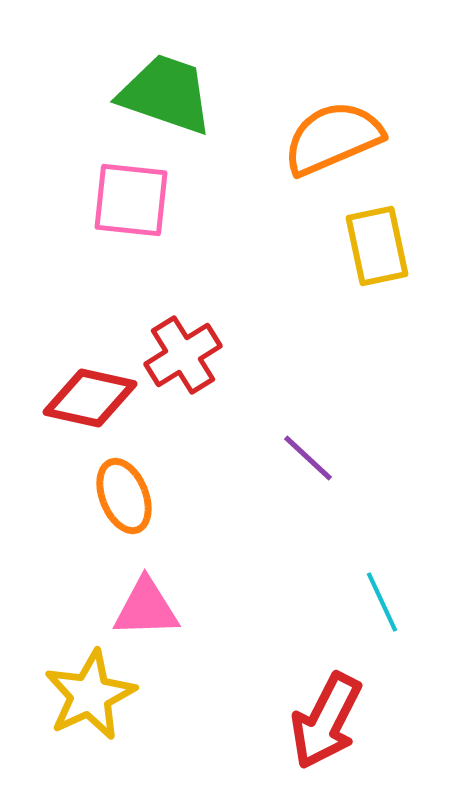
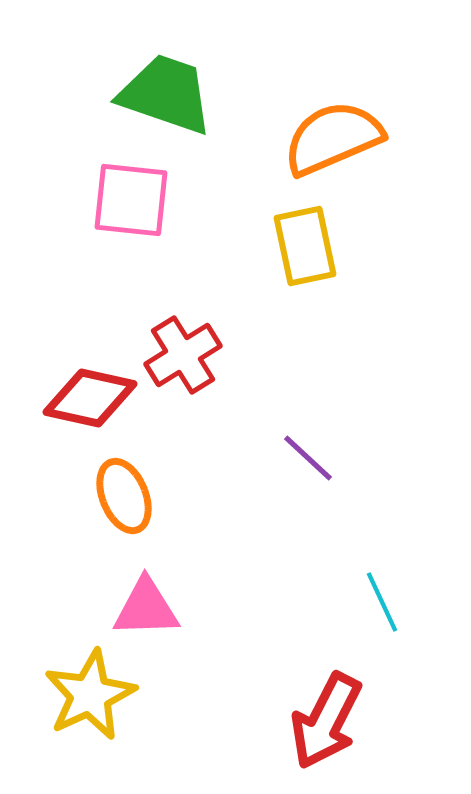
yellow rectangle: moved 72 px left
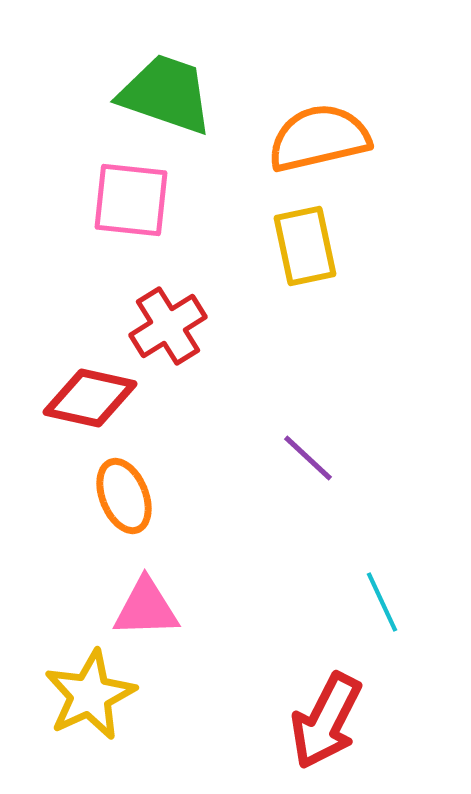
orange semicircle: moved 14 px left; rotated 10 degrees clockwise
red cross: moved 15 px left, 29 px up
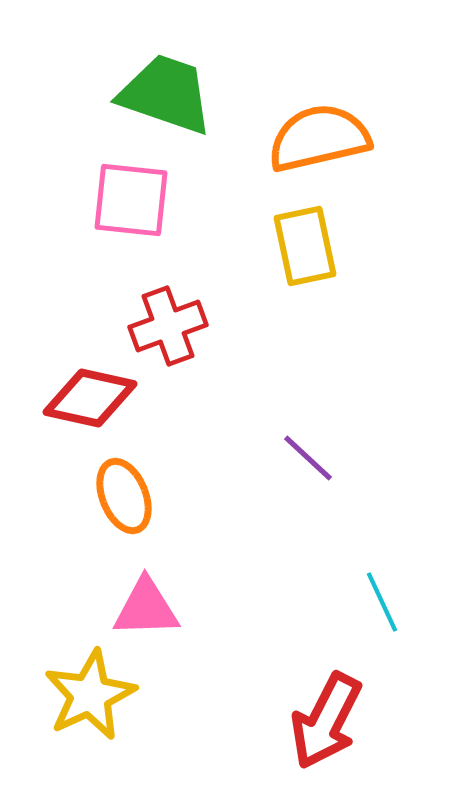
red cross: rotated 12 degrees clockwise
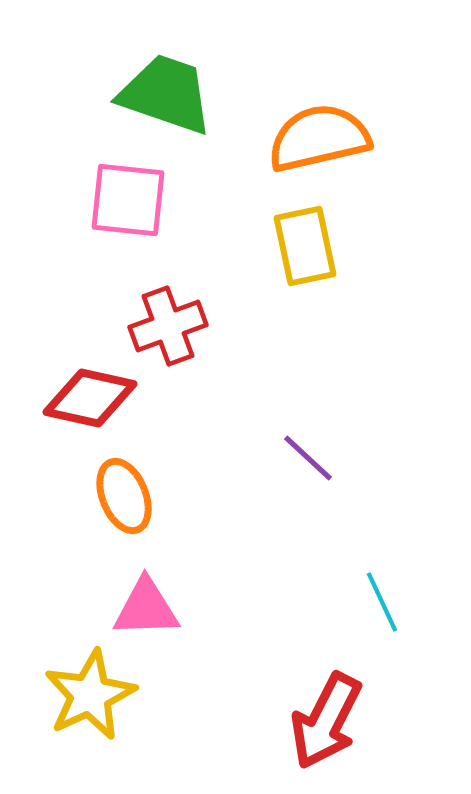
pink square: moved 3 px left
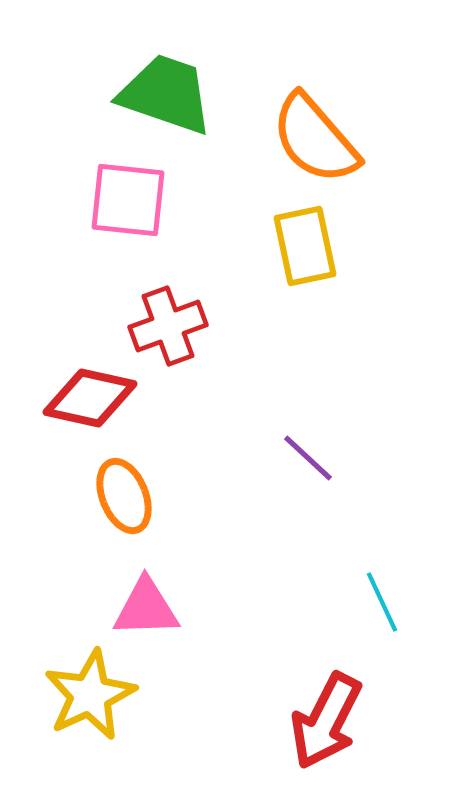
orange semicircle: moved 4 px left, 1 px down; rotated 118 degrees counterclockwise
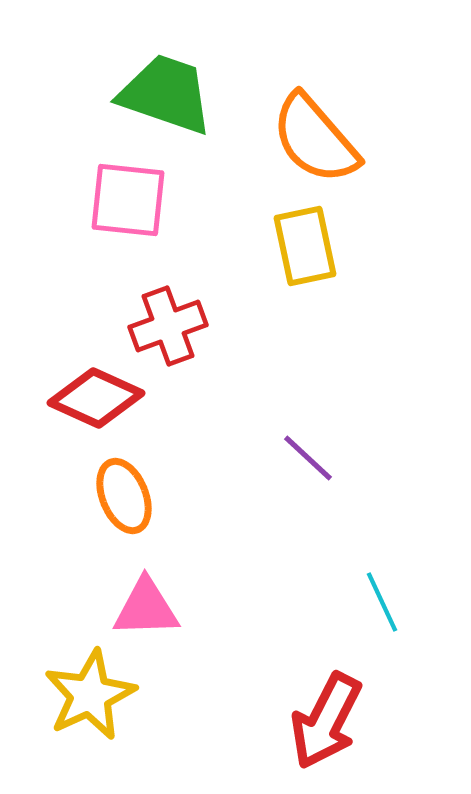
red diamond: moved 6 px right; rotated 12 degrees clockwise
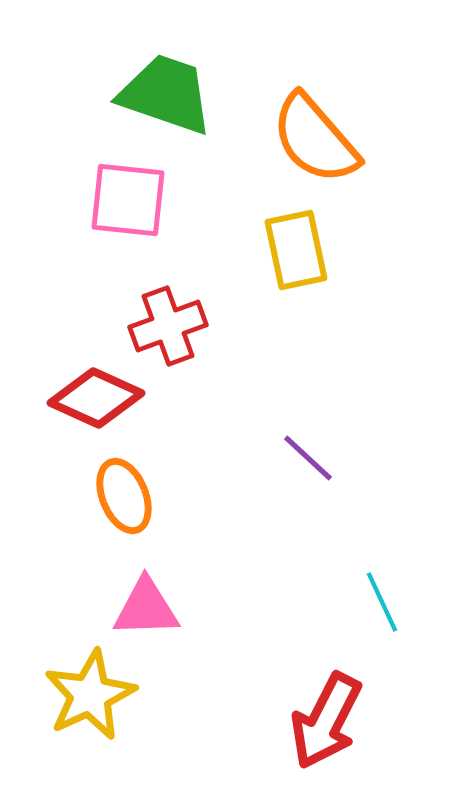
yellow rectangle: moved 9 px left, 4 px down
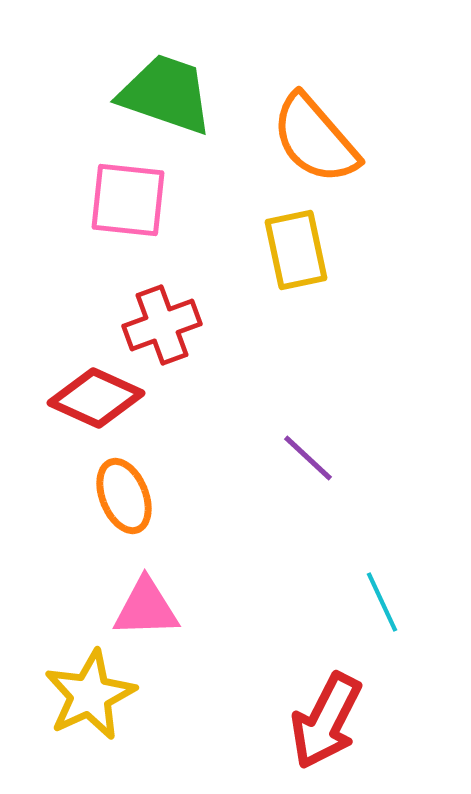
red cross: moved 6 px left, 1 px up
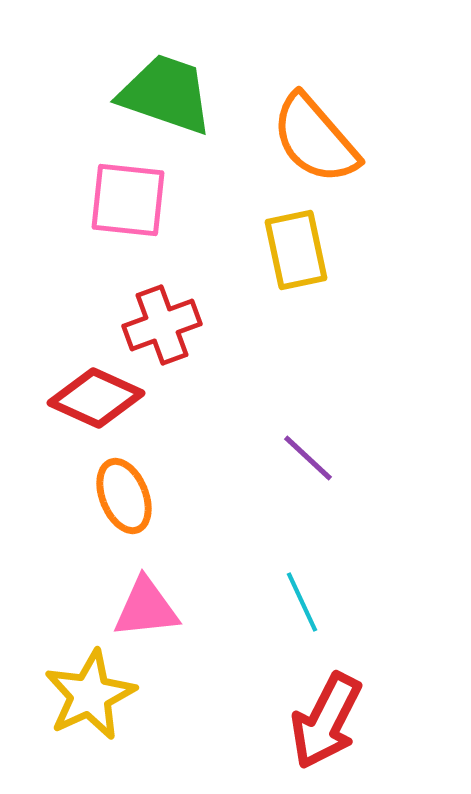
cyan line: moved 80 px left
pink triangle: rotated 4 degrees counterclockwise
